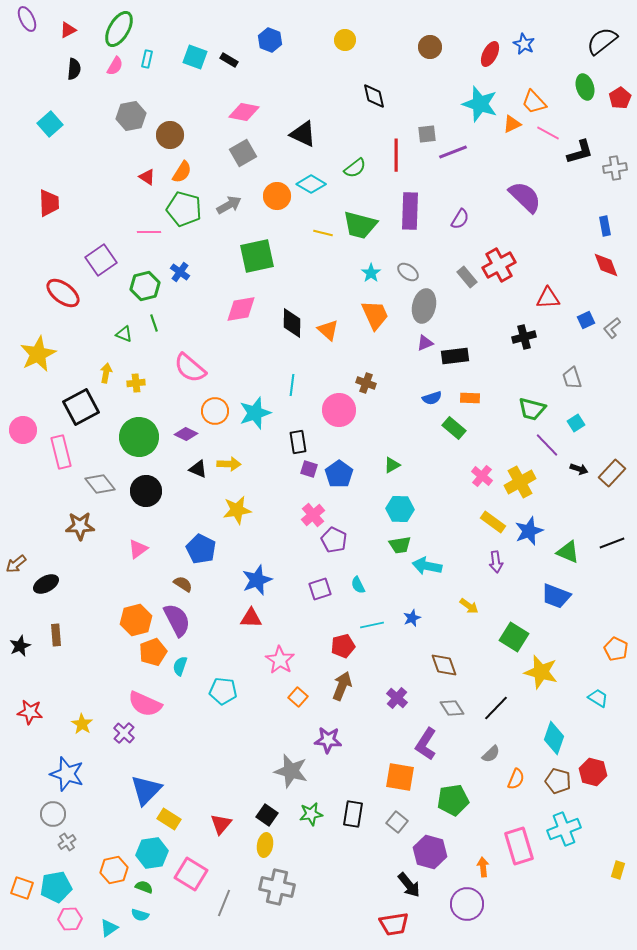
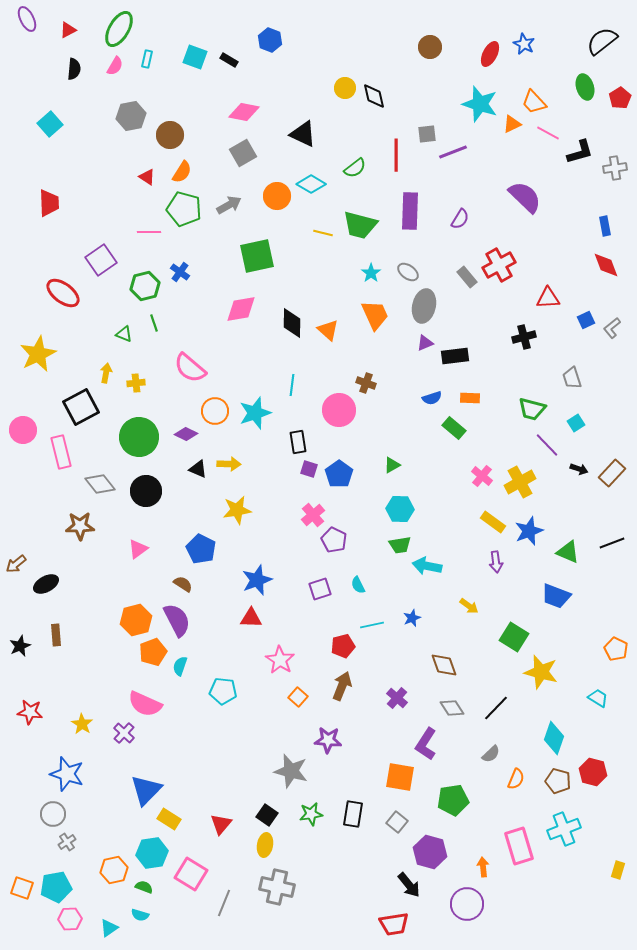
yellow circle at (345, 40): moved 48 px down
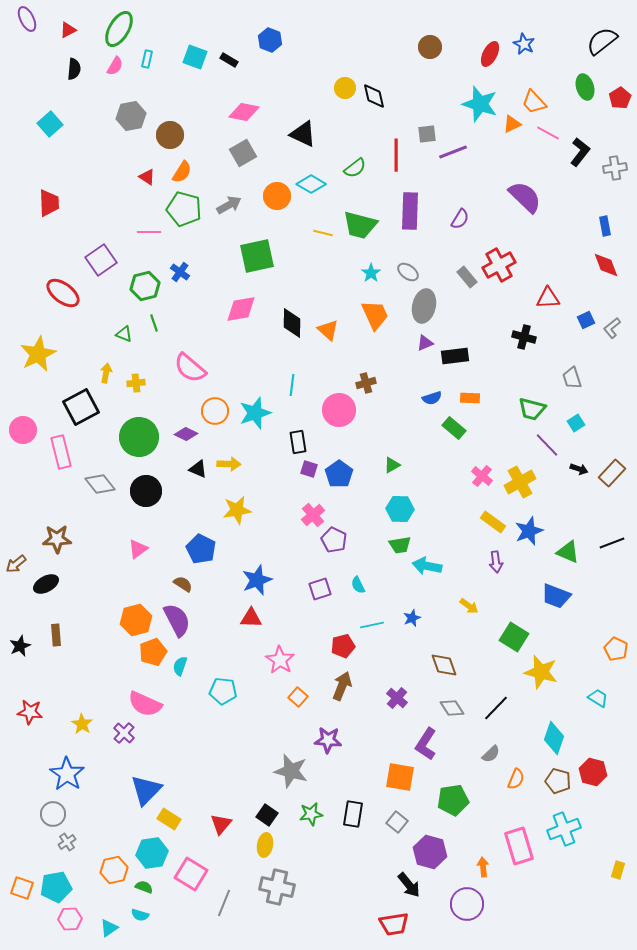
black L-shape at (580, 152): rotated 36 degrees counterclockwise
black cross at (524, 337): rotated 30 degrees clockwise
brown cross at (366, 383): rotated 36 degrees counterclockwise
brown star at (80, 526): moved 23 px left, 13 px down
blue star at (67, 774): rotated 16 degrees clockwise
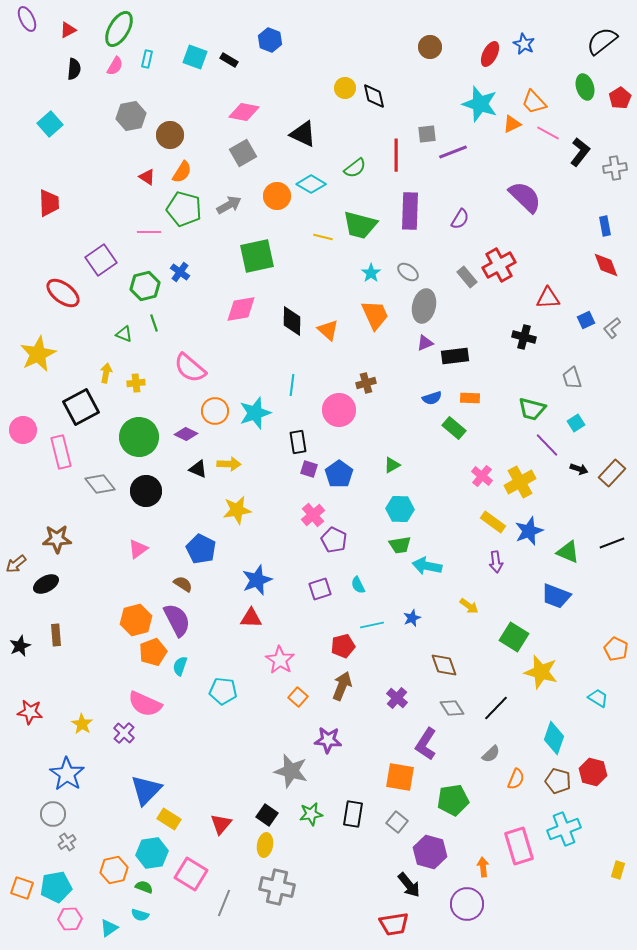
yellow line at (323, 233): moved 4 px down
black diamond at (292, 323): moved 2 px up
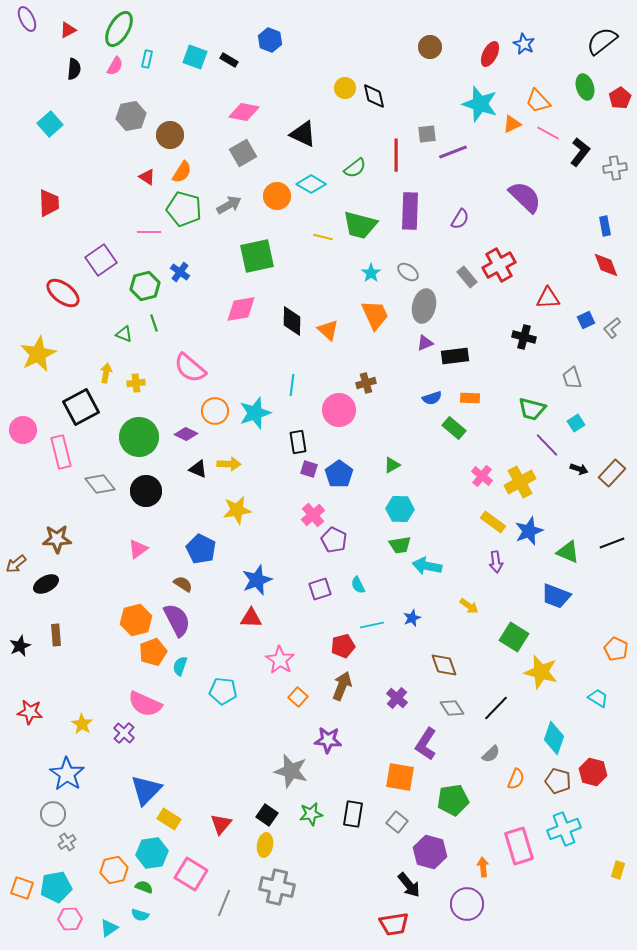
orange trapezoid at (534, 102): moved 4 px right, 1 px up
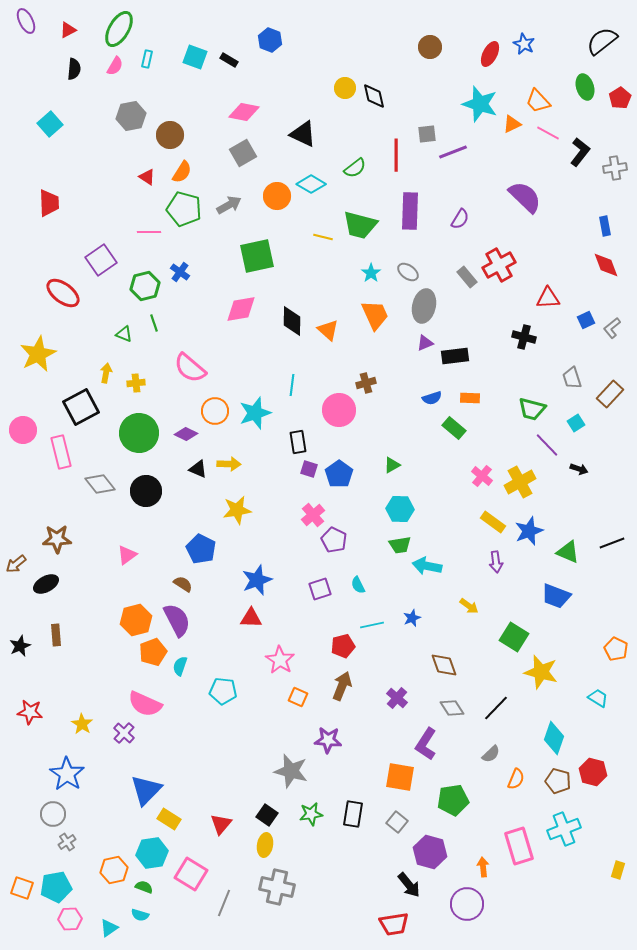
purple ellipse at (27, 19): moved 1 px left, 2 px down
green circle at (139, 437): moved 4 px up
brown rectangle at (612, 473): moved 2 px left, 79 px up
pink triangle at (138, 549): moved 11 px left, 6 px down
orange square at (298, 697): rotated 18 degrees counterclockwise
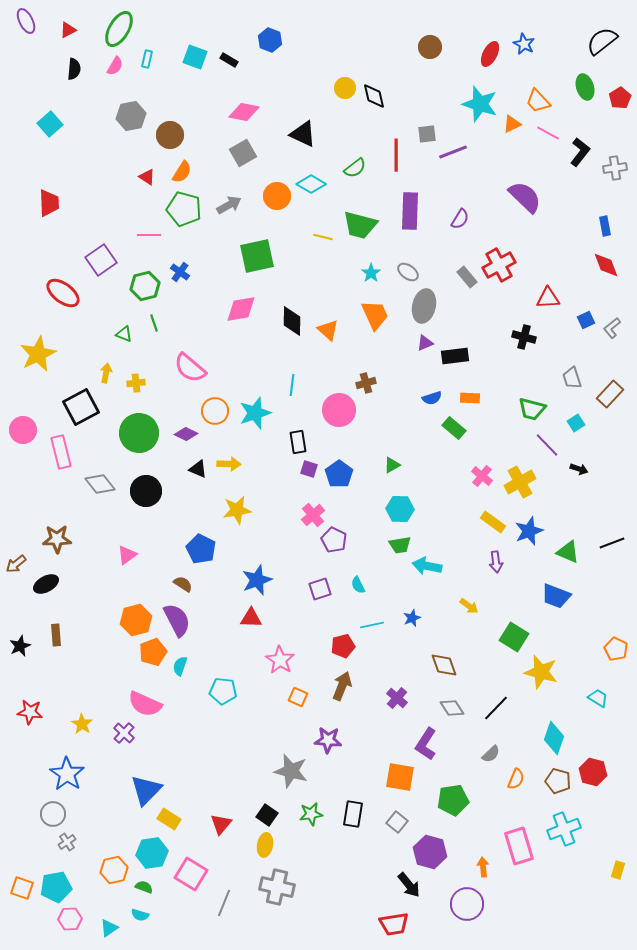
pink line at (149, 232): moved 3 px down
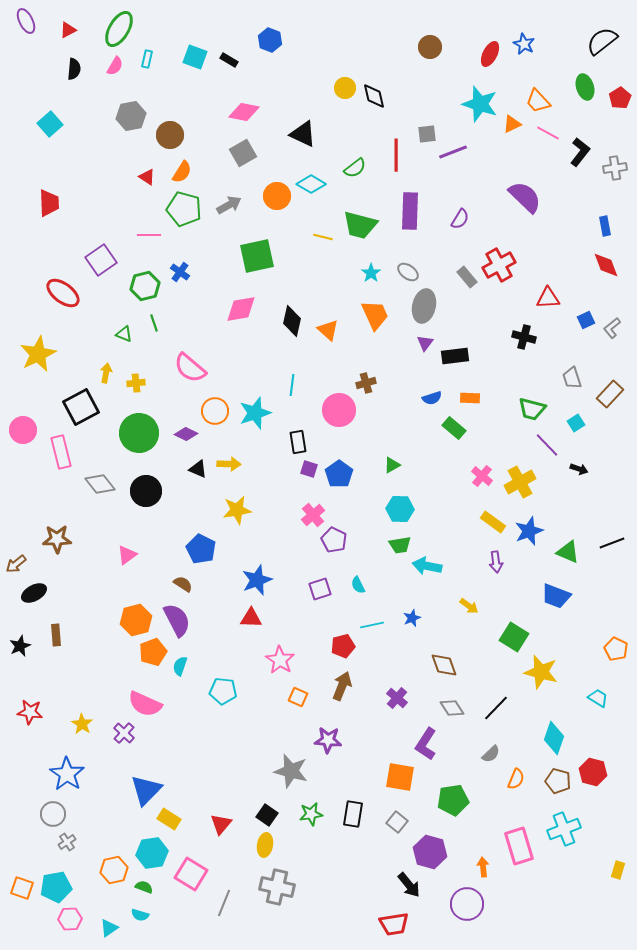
black diamond at (292, 321): rotated 12 degrees clockwise
purple triangle at (425, 343): rotated 30 degrees counterclockwise
black ellipse at (46, 584): moved 12 px left, 9 px down
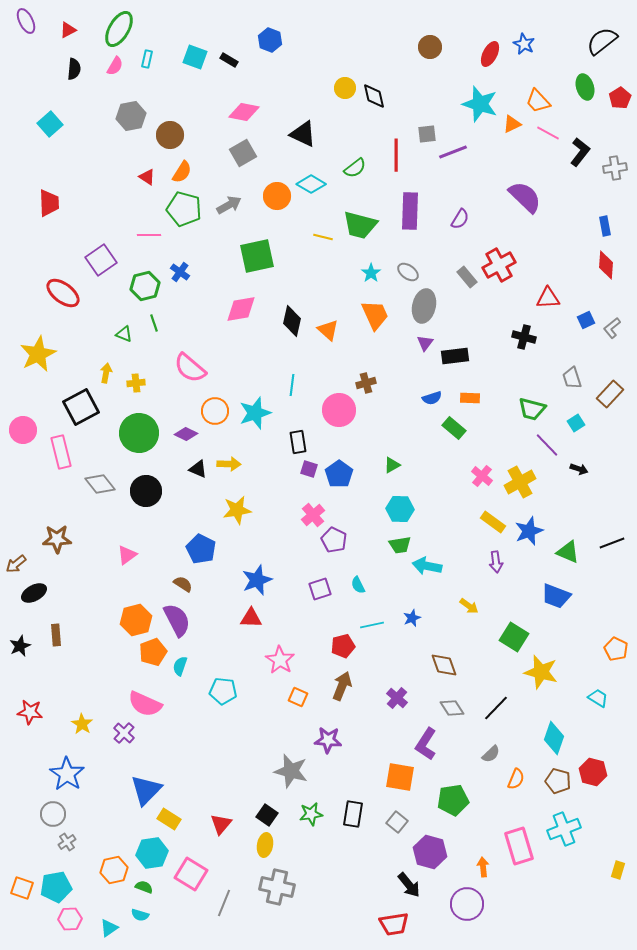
red diamond at (606, 265): rotated 24 degrees clockwise
